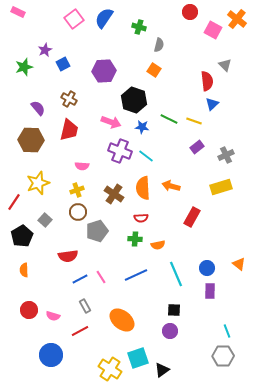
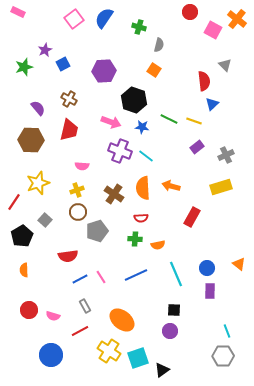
red semicircle at (207, 81): moved 3 px left
yellow cross at (110, 369): moved 1 px left, 18 px up
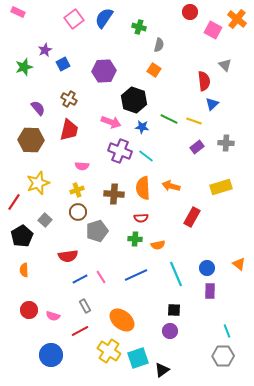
gray cross at (226, 155): moved 12 px up; rotated 28 degrees clockwise
brown cross at (114, 194): rotated 30 degrees counterclockwise
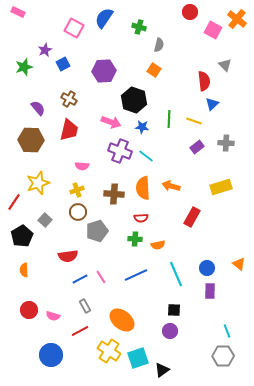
pink square at (74, 19): moved 9 px down; rotated 24 degrees counterclockwise
green line at (169, 119): rotated 66 degrees clockwise
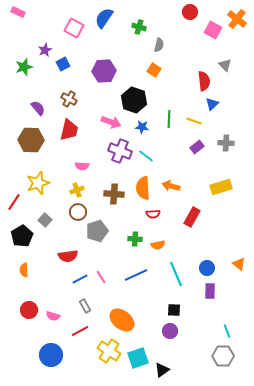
red semicircle at (141, 218): moved 12 px right, 4 px up
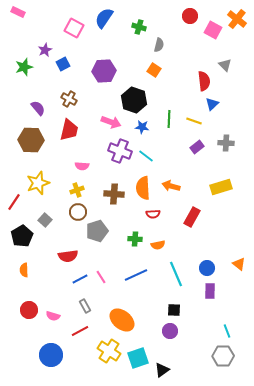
red circle at (190, 12): moved 4 px down
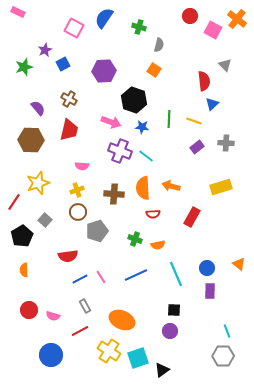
green cross at (135, 239): rotated 16 degrees clockwise
orange ellipse at (122, 320): rotated 15 degrees counterclockwise
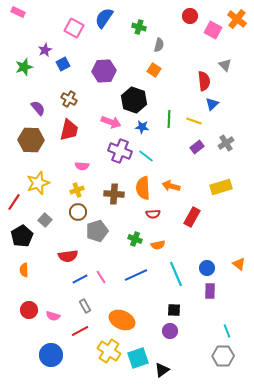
gray cross at (226, 143): rotated 35 degrees counterclockwise
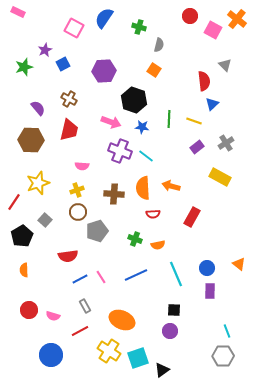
yellow rectangle at (221, 187): moved 1 px left, 10 px up; rotated 45 degrees clockwise
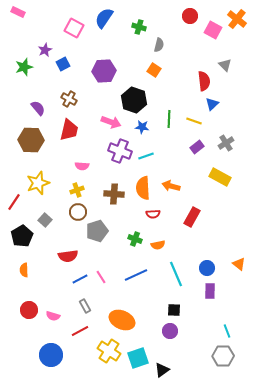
cyan line at (146, 156): rotated 56 degrees counterclockwise
